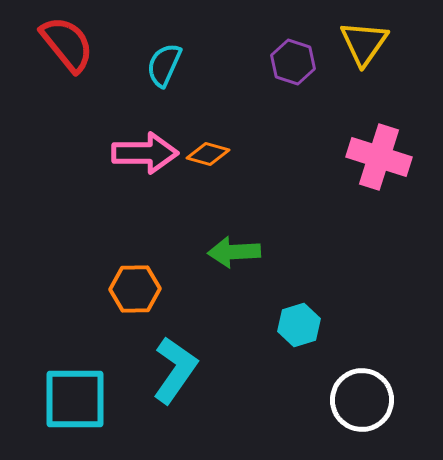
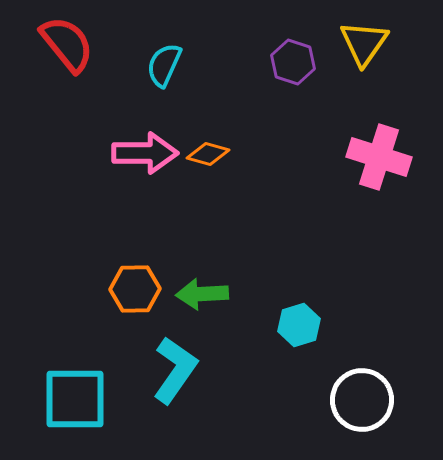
green arrow: moved 32 px left, 42 px down
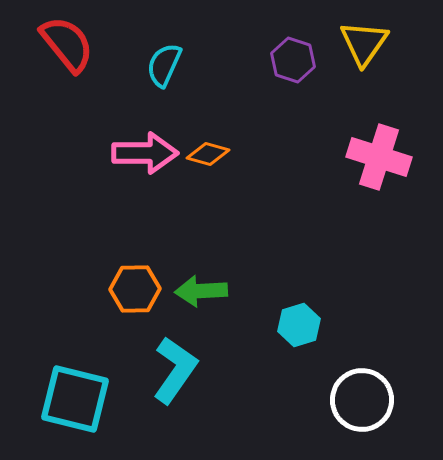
purple hexagon: moved 2 px up
green arrow: moved 1 px left, 3 px up
cyan square: rotated 14 degrees clockwise
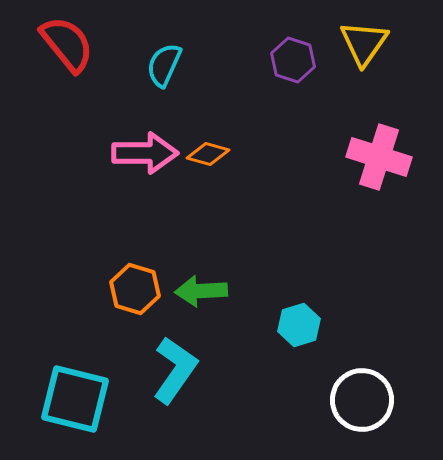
orange hexagon: rotated 18 degrees clockwise
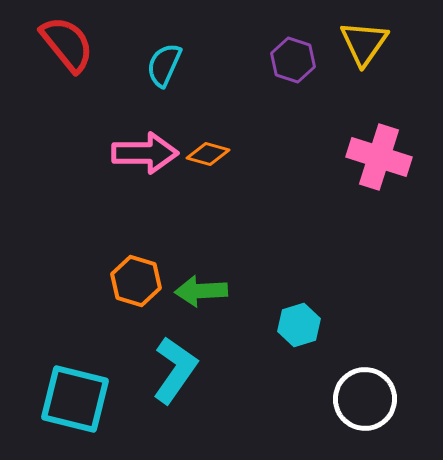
orange hexagon: moved 1 px right, 8 px up
white circle: moved 3 px right, 1 px up
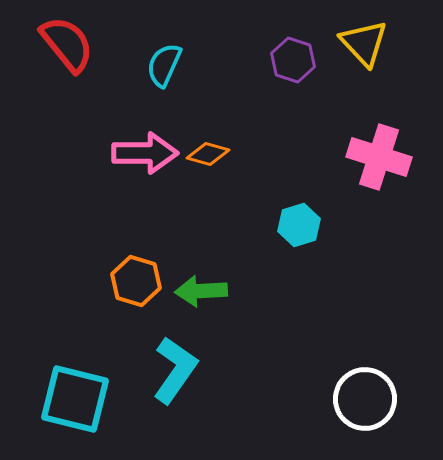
yellow triangle: rotated 18 degrees counterclockwise
cyan hexagon: moved 100 px up
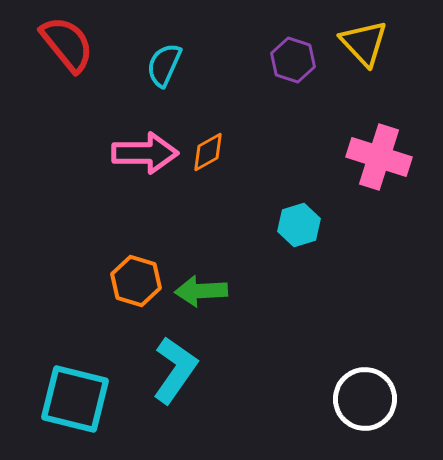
orange diamond: moved 2 px up; rotated 45 degrees counterclockwise
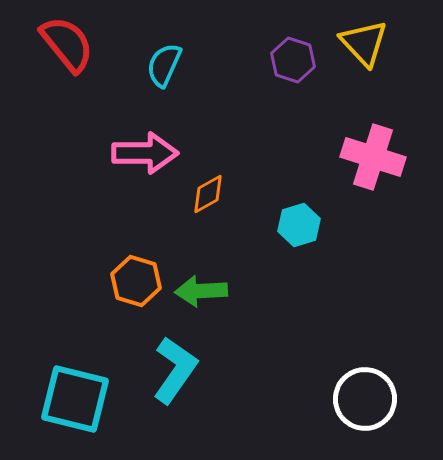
orange diamond: moved 42 px down
pink cross: moved 6 px left
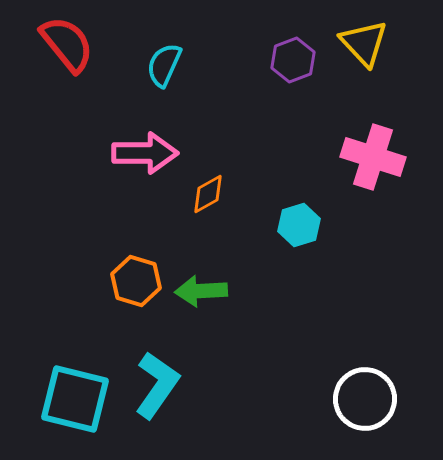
purple hexagon: rotated 21 degrees clockwise
cyan L-shape: moved 18 px left, 15 px down
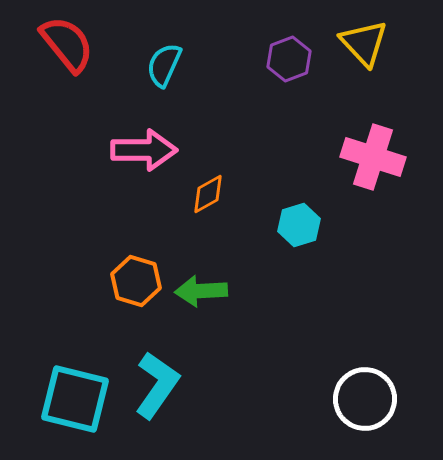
purple hexagon: moved 4 px left, 1 px up
pink arrow: moved 1 px left, 3 px up
